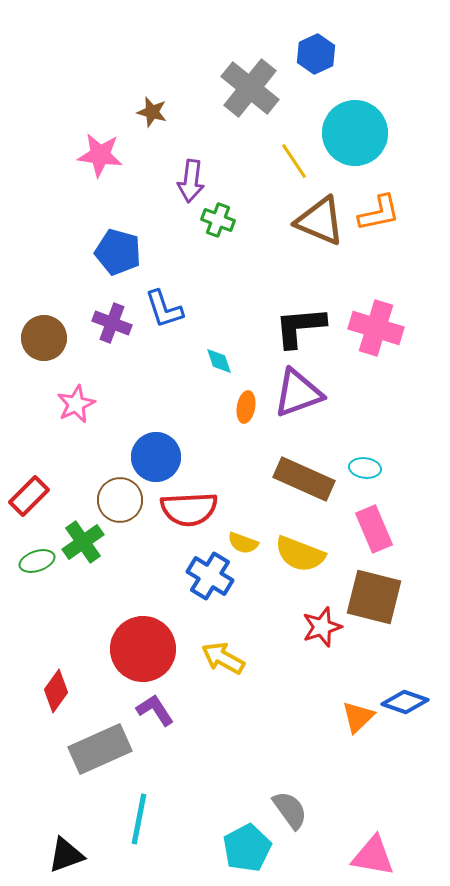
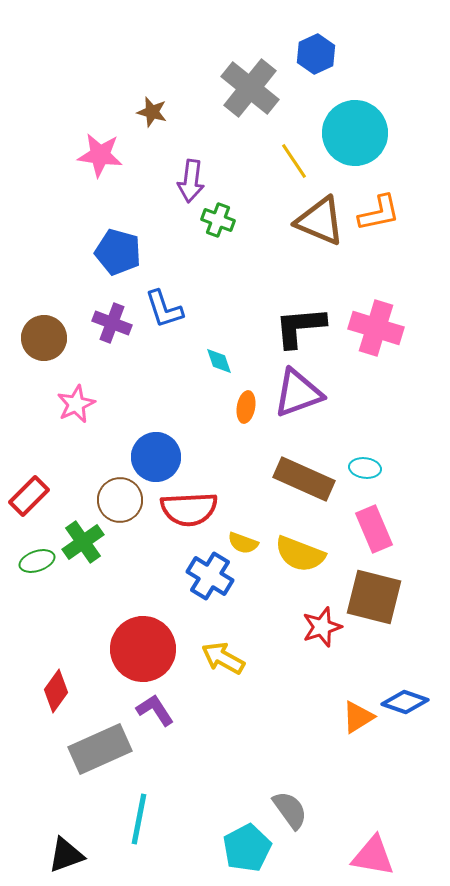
orange triangle at (358, 717): rotated 12 degrees clockwise
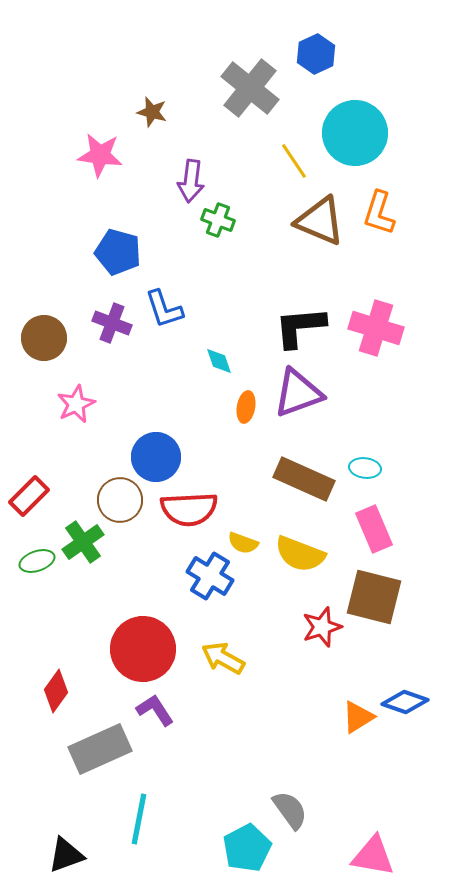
orange L-shape at (379, 213): rotated 120 degrees clockwise
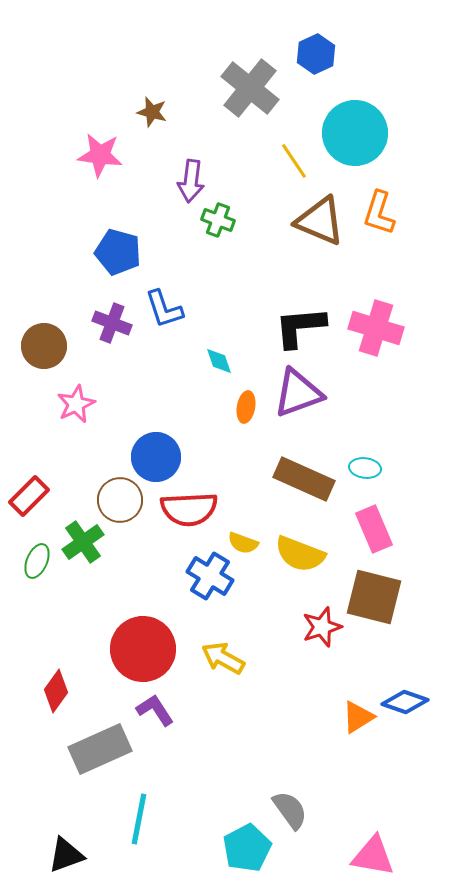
brown circle at (44, 338): moved 8 px down
green ellipse at (37, 561): rotated 48 degrees counterclockwise
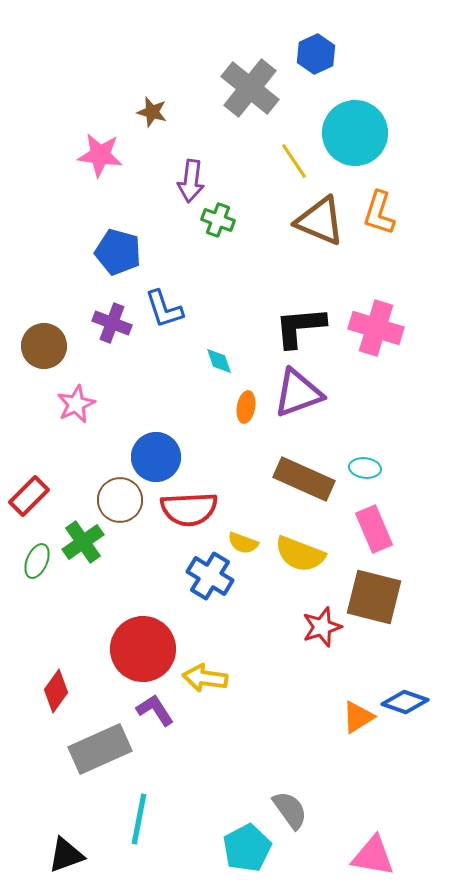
yellow arrow at (223, 658): moved 18 px left, 20 px down; rotated 21 degrees counterclockwise
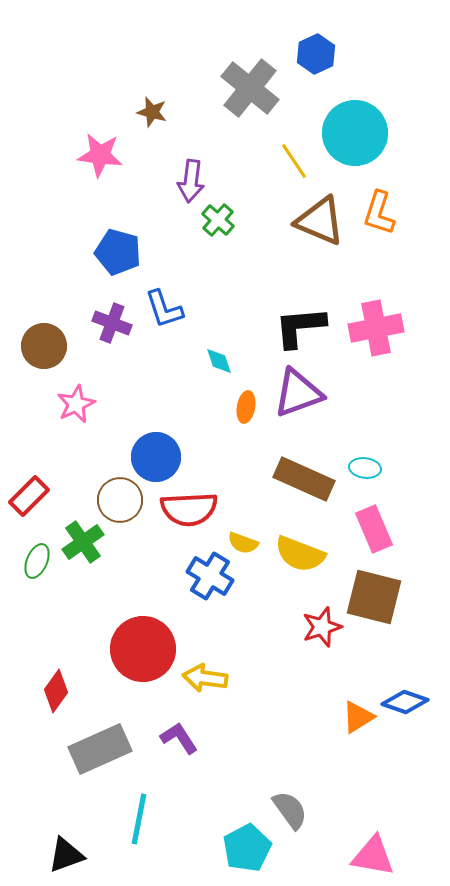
green cross at (218, 220): rotated 20 degrees clockwise
pink cross at (376, 328): rotated 28 degrees counterclockwise
purple L-shape at (155, 710): moved 24 px right, 28 px down
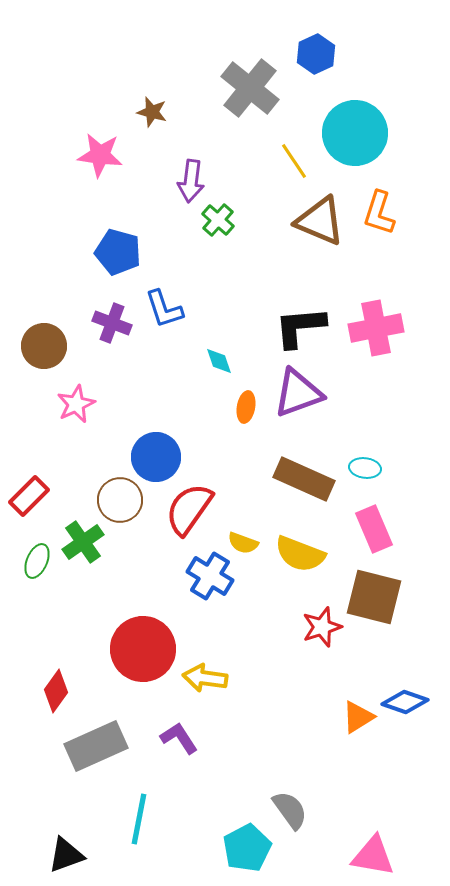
red semicircle at (189, 509): rotated 128 degrees clockwise
gray rectangle at (100, 749): moved 4 px left, 3 px up
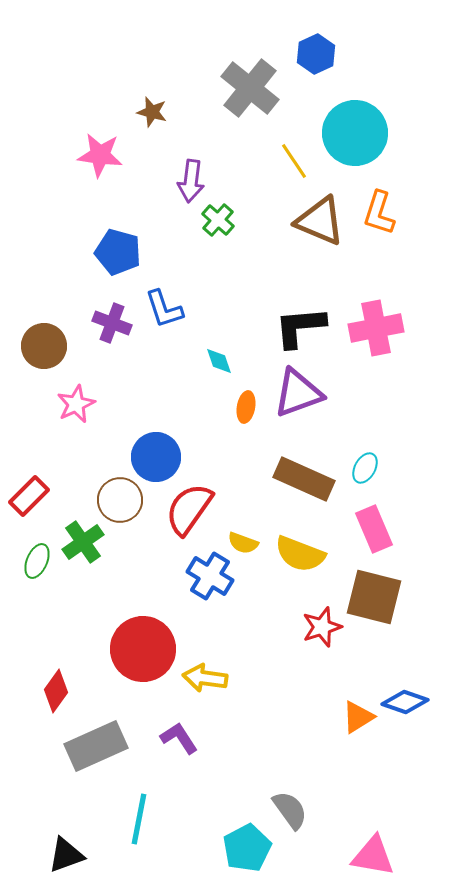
cyan ellipse at (365, 468): rotated 68 degrees counterclockwise
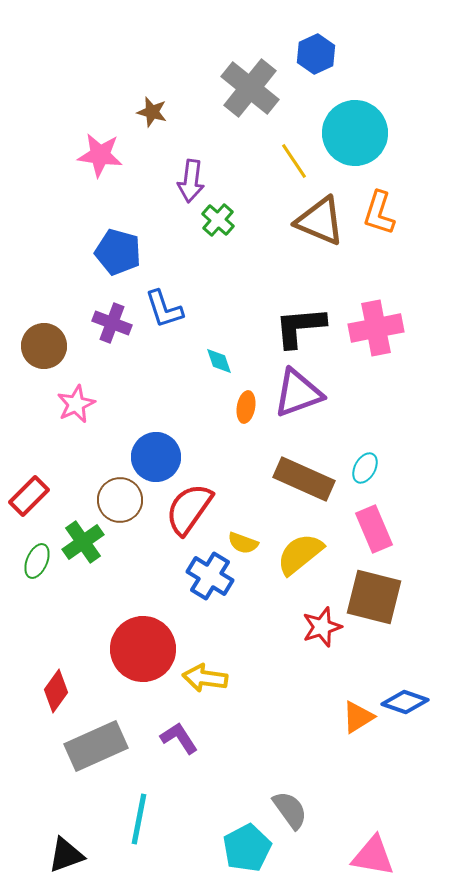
yellow semicircle at (300, 554): rotated 120 degrees clockwise
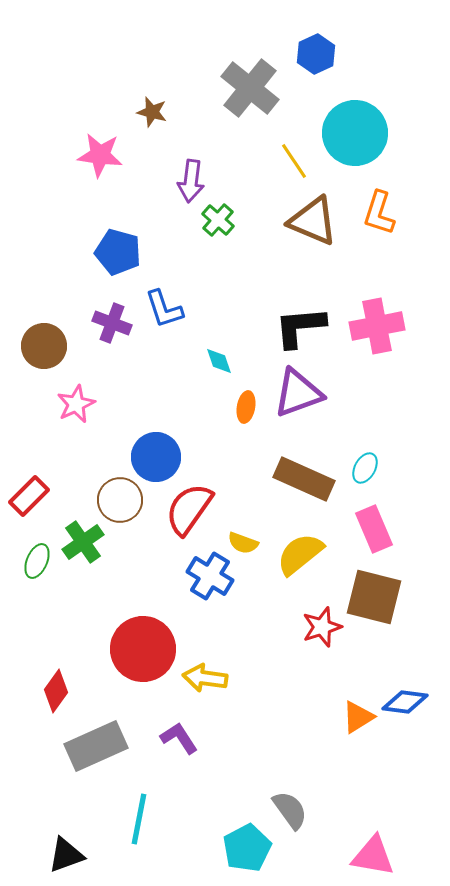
brown triangle at (320, 221): moved 7 px left
pink cross at (376, 328): moved 1 px right, 2 px up
blue diamond at (405, 702): rotated 12 degrees counterclockwise
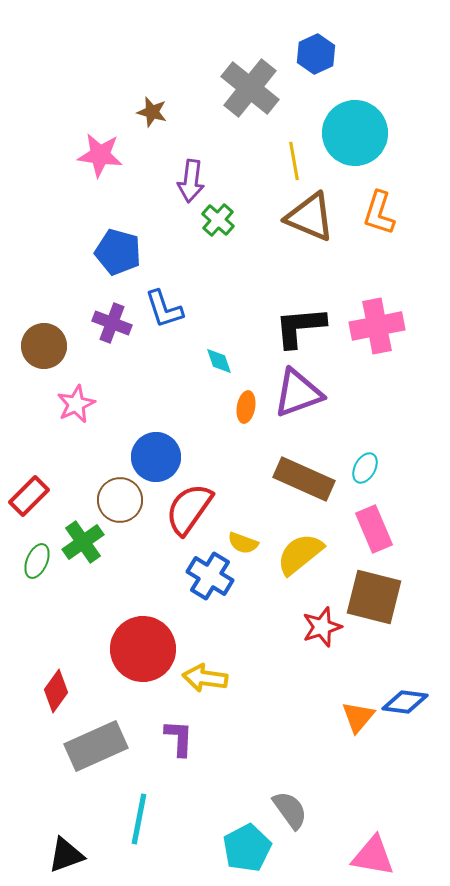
yellow line at (294, 161): rotated 24 degrees clockwise
brown triangle at (313, 221): moved 3 px left, 4 px up
orange triangle at (358, 717): rotated 18 degrees counterclockwise
purple L-shape at (179, 738): rotated 36 degrees clockwise
